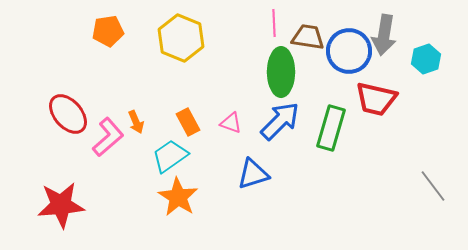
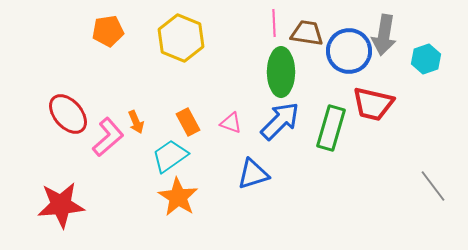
brown trapezoid: moved 1 px left, 4 px up
red trapezoid: moved 3 px left, 5 px down
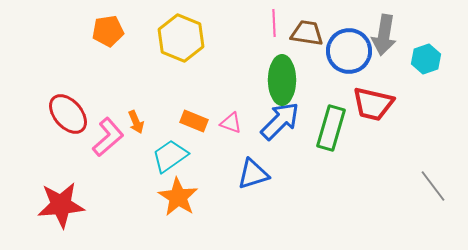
green ellipse: moved 1 px right, 8 px down
orange rectangle: moved 6 px right, 1 px up; rotated 40 degrees counterclockwise
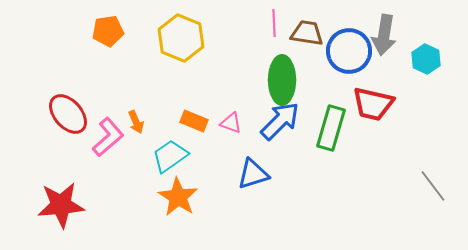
cyan hexagon: rotated 16 degrees counterclockwise
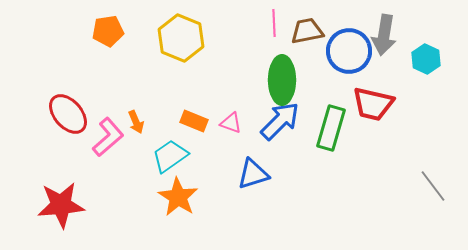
brown trapezoid: moved 2 px up; rotated 20 degrees counterclockwise
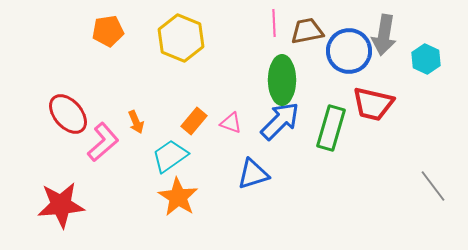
orange rectangle: rotated 72 degrees counterclockwise
pink L-shape: moved 5 px left, 5 px down
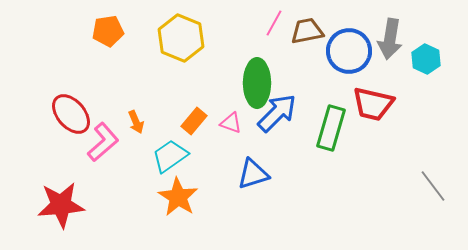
pink line: rotated 32 degrees clockwise
gray arrow: moved 6 px right, 4 px down
green ellipse: moved 25 px left, 3 px down
red ellipse: moved 3 px right
blue arrow: moved 3 px left, 8 px up
